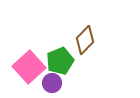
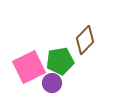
green pentagon: rotated 12 degrees clockwise
pink square: rotated 16 degrees clockwise
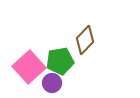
pink square: rotated 16 degrees counterclockwise
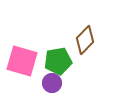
green pentagon: moved 2 px left
pink square: moved 7 px left, 6 px up; rotated 32 degrees counterclockwise
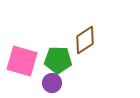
brown diamond: rotated 12 degrees clockwise
green pentagon: moved 1 px up; rotated 12 degrees clockwise
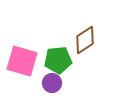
green pentagon: rotated 8 degrees counterclockwise
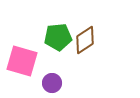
green pentagon: moved 23 px up
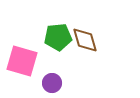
brown diamond: rotated 72 degrees counterclockwise
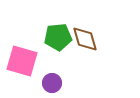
brown diamond: moved 1 px up
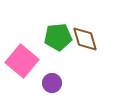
pink square: rotated 24 degrees clockwise
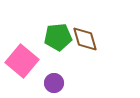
purple circle: moved 2 px right
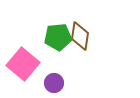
brown diamond: moved 5 px left, 3 px up; rotated 24 degrees clockwise
pink square: moved 1 px right, 3 px down
